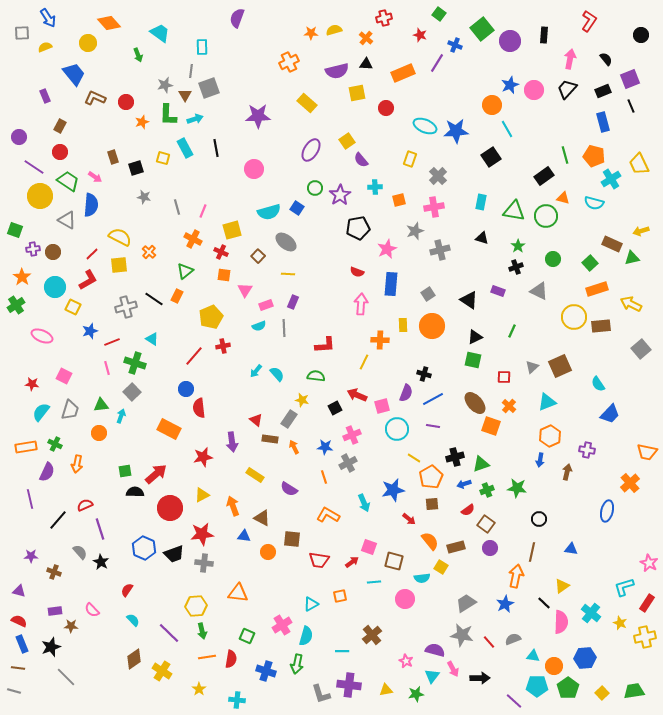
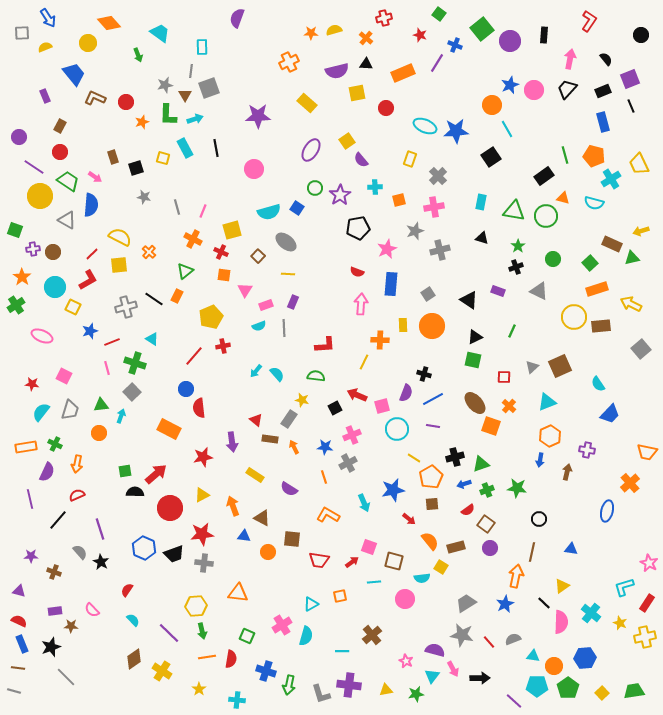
red semicircle at (85, 505): moved 8 px left, 10 px up
green arrow at (297, 664): moved 8 px left, 21 px down
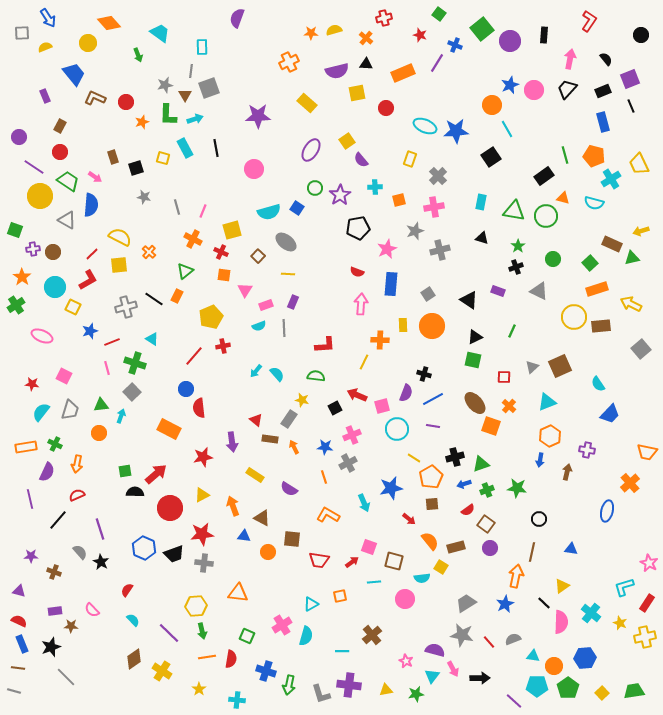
blue star at (393, 490): moved 2 px left, 2 px up
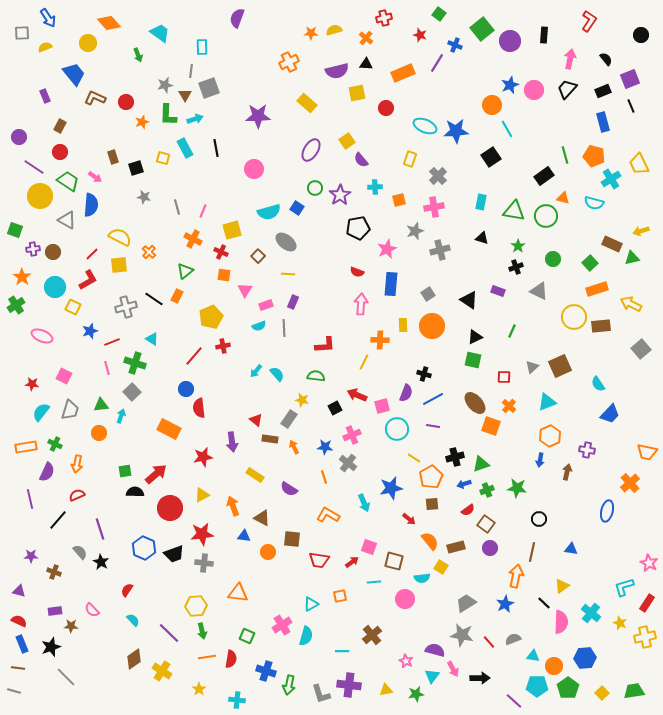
gray cross at (348, 463): rotated 24 degrees counterclockwise
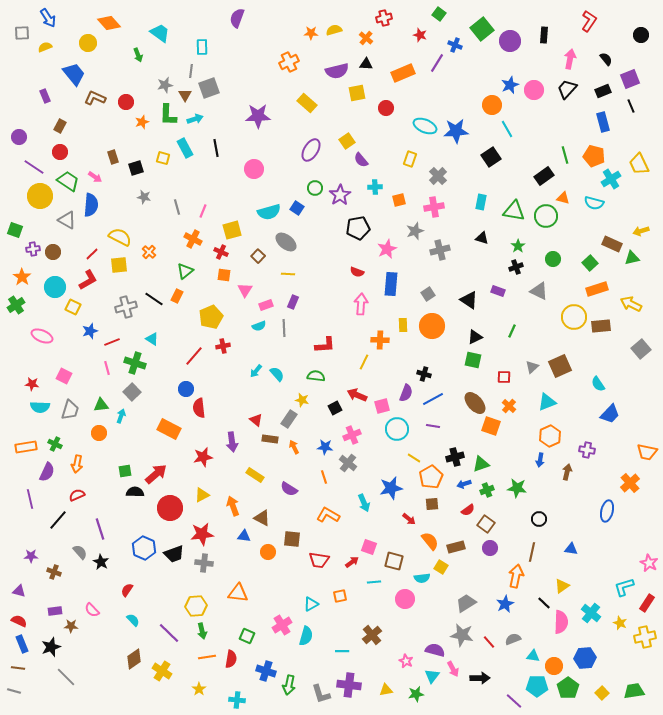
cyan semicircle at (41, 412): moved 1 px left, 5 px up; rotated 126 degrees counterclockwise
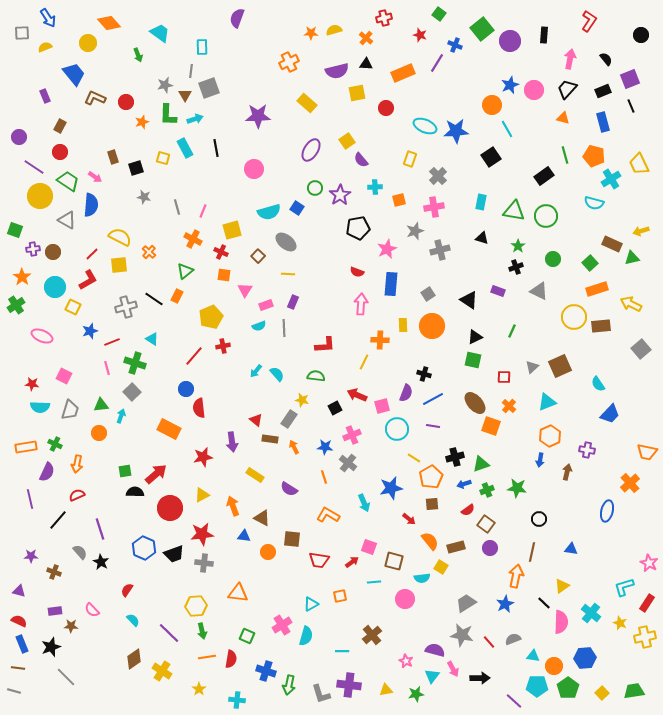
orange triangle at (563, 198): moved 80 px up
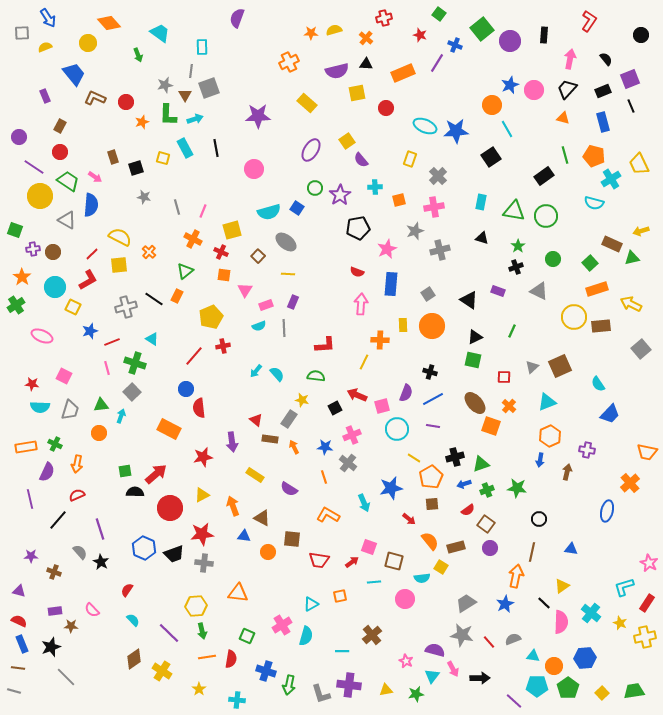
black cross at (424, 374): moved 6 px right, 2 px up
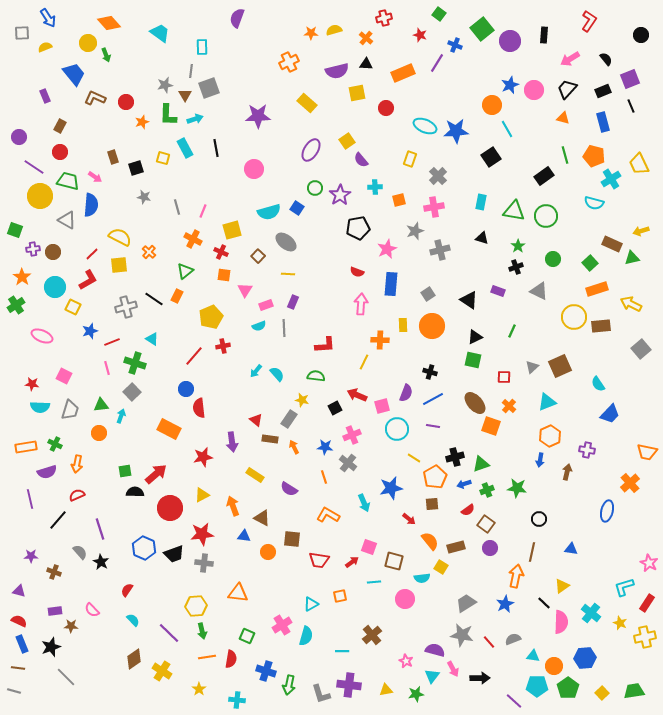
green arrow at (138, 55): moved 32 px left
pink arrow at (570, 59): rotated 132 degrees counterclockwise
green trapezoid at (68, 181): rotated 20 degrees counterclockwise
purple semicircle at (47, 472): rotated 48 degrees clockwise
orange pentagon at (431, 477): moved 4 px right
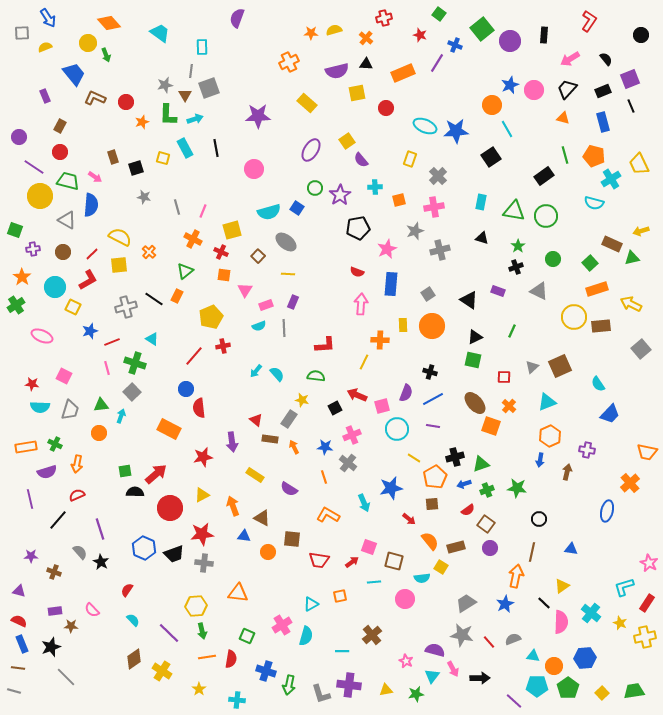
brown circle at (53, 252): moved 10 px right
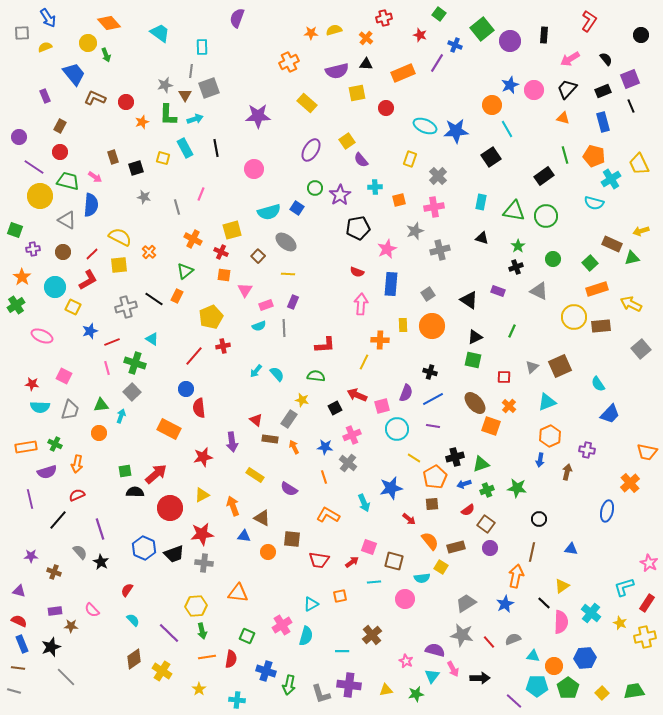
pink line at (203, 211): moved 2 px left, 17 px up
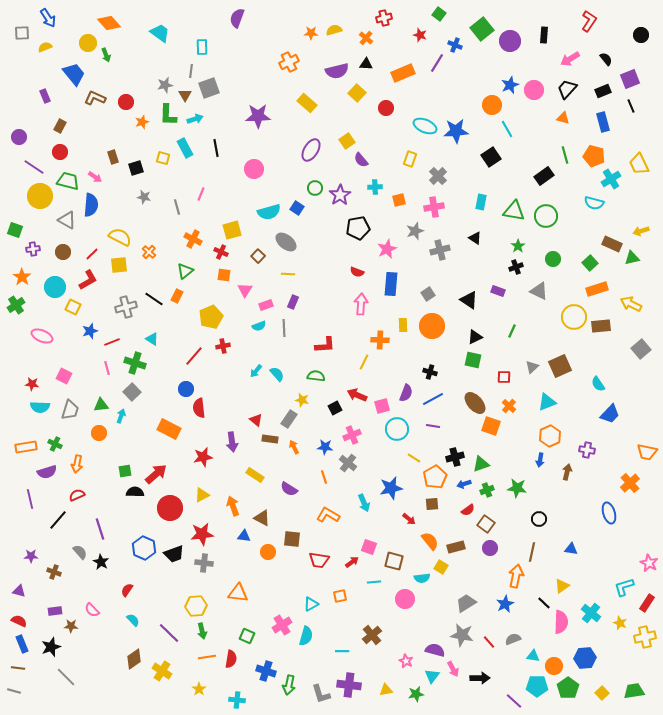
yellow square at (357, 93): rotated 36 degrees counterclockwise
black triangle at (482, 238): moved 7 px left; rotated 16 degrees clockwise
blue ellipse at (607, 511): moved 2 px right, 2 px down; rotated 30 degrees counterclockwise
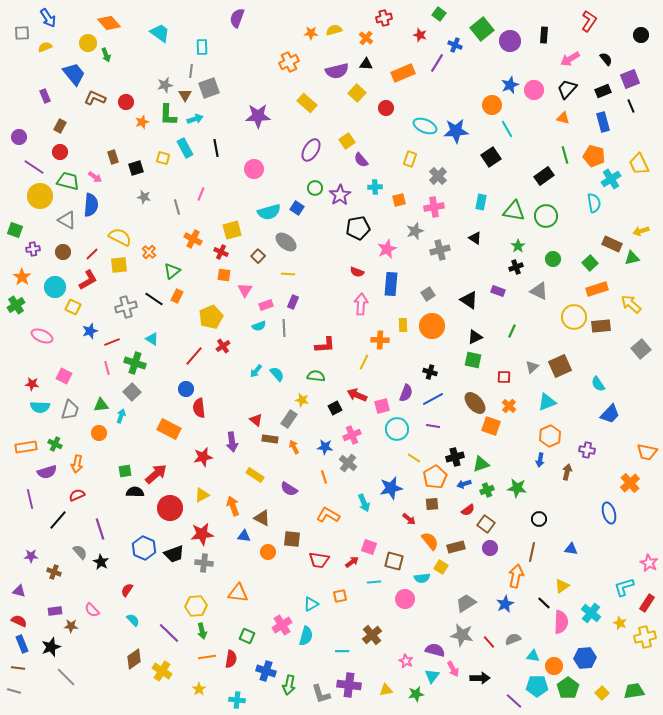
cyan semicircle at (594, 203): rotated 114 degrees counterclockwise
green triangle at (185, 271): moved 13 px left
yellow arrow at (631, 304): rotated 15 degrees clockwise
red cross at (223, 346): rotated 24 degrees counterclockwise
